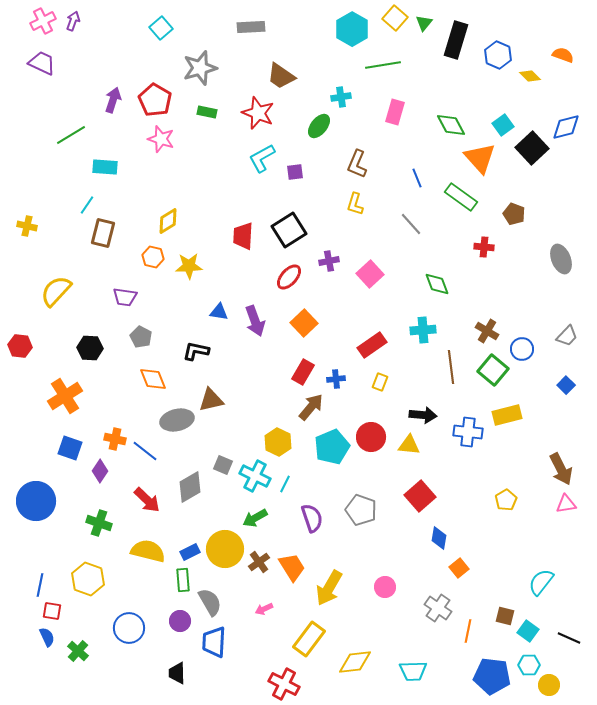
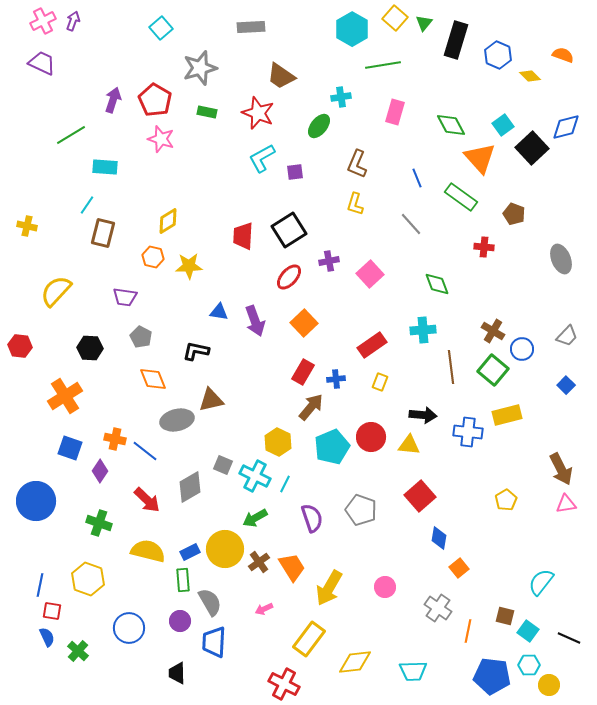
brown cross at (487, 331): moved 6 px right
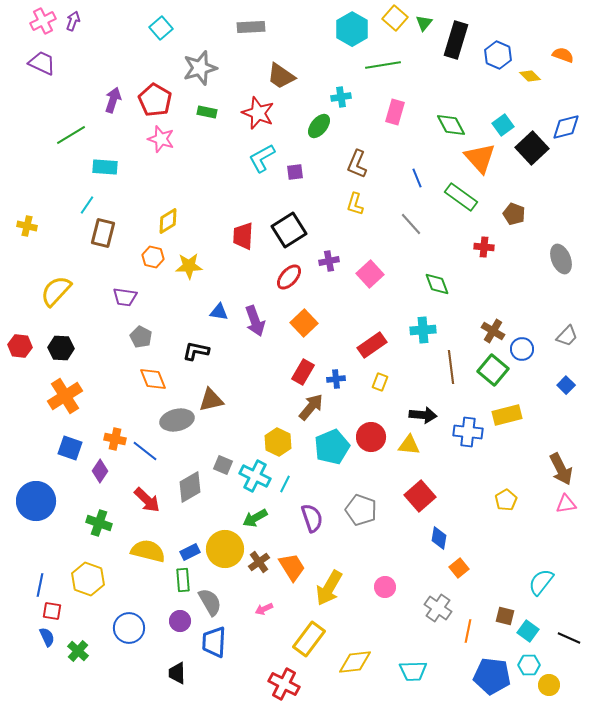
black hexagon at (90, 348): moved 29 px left
